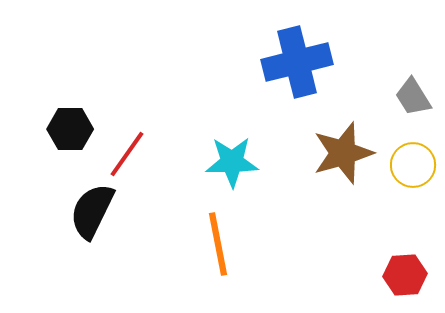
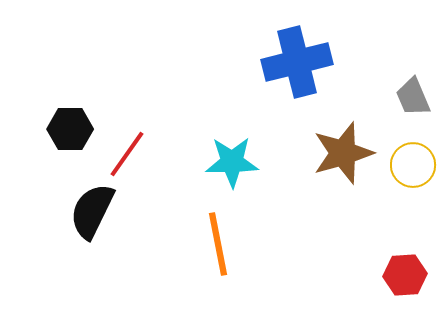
gray trapezoid: rotated 9 degrees clockwise
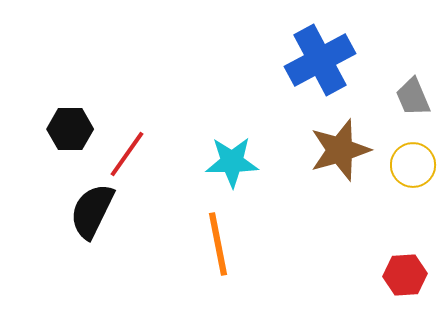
blue cross: moved 23 px right, 2 px up; rotated 14 degrees counterclockwise
brown star: moved 3 px left, 3 px up
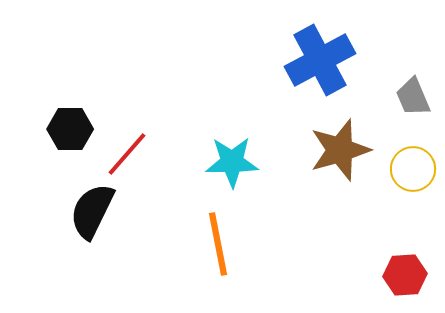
red line: rotated 6 degrees clockwise
yellow circle: moved 4 px down
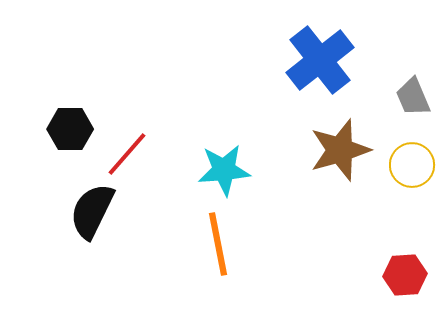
blue cross: rotated 10 degrees counterclockwise
cyan star: moved 8 px left, 8 px down; rotated 4 degrees counterclockwise
yellow circle: moved 1 px left, 4 px up
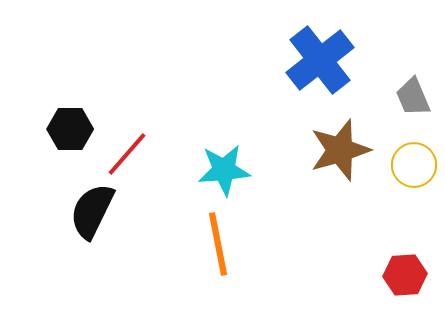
yellow circle: moved 2 px right
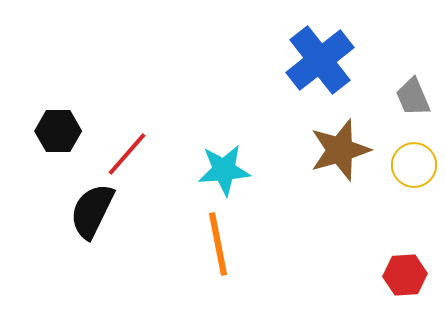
black hexagon: moved 12 px left, 2 px down
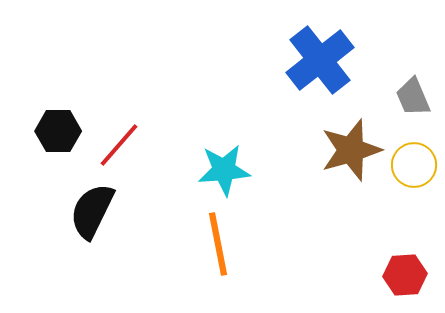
brown star: moved 11 px right
red line: moved 8 px left, 9 px up
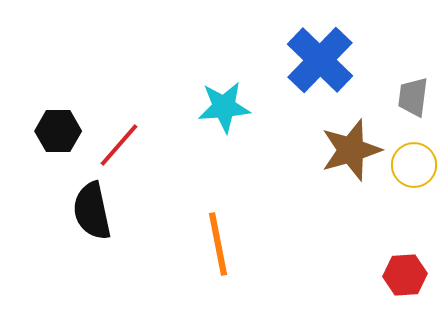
blue cross: rotated 8 degrees counterclockwise
gray trapezoid: rotated 30 degrees clockwise
cyan star: moved 63 px up
black semicircle: rotated 38 degrees counterclockwise
